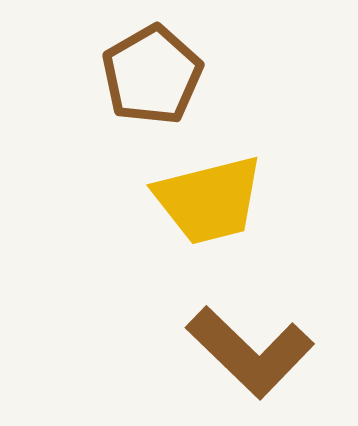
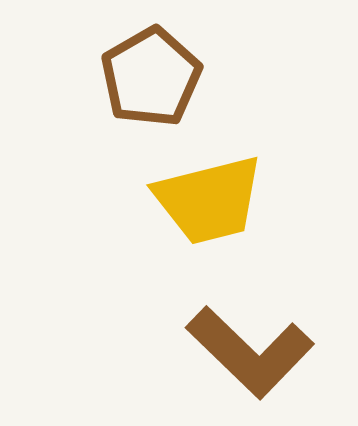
brown pentagon: moved 1 px left, 2 px down
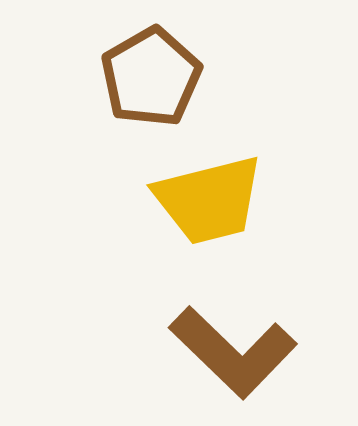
brown L-shape: moved 17 px left
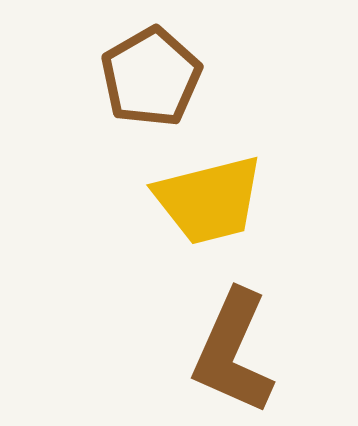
brown L-shape: rotated 70 degrees clockwise
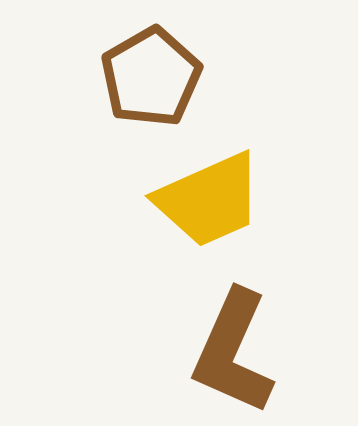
yellow trapezoid: rotated 10 degrees counterclockwise
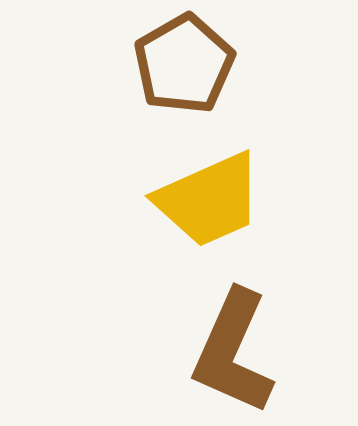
brown pentagon: moved 33 px right, 13 px up
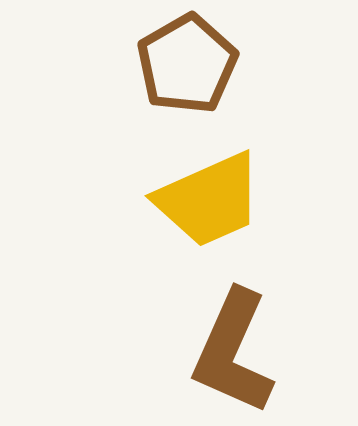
brown pentagon: moved 3 px right
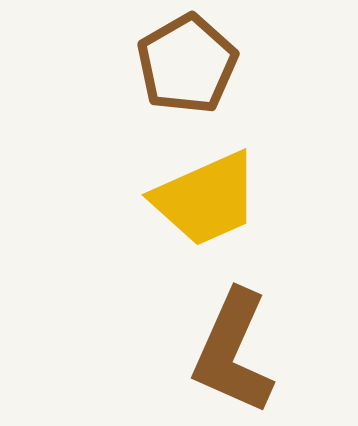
yellow trapezoid: moved 3 px left, 1 px up
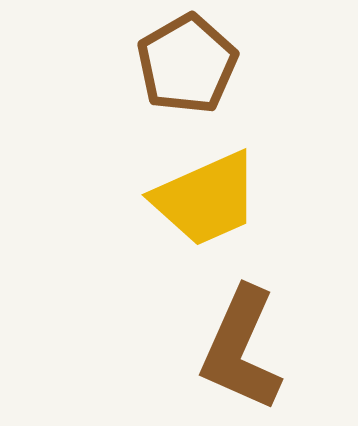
brown L-shape: moved 8 px right, 3 px up
